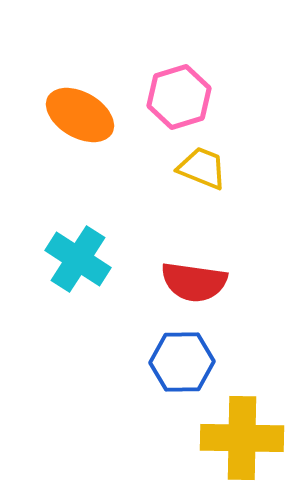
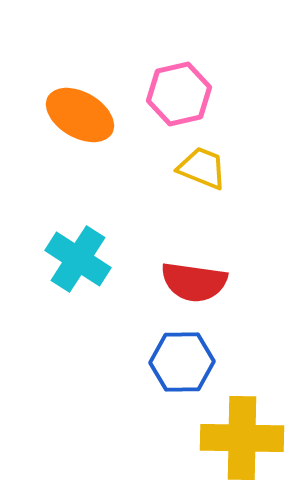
pink hexagon: moved 3 px up; rotated 4 degrees clockwise
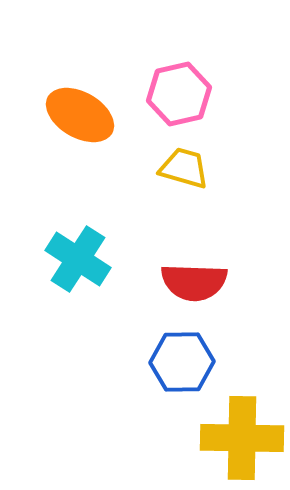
yellow trapezoid: moved 18 px left; rotated 6 degrees counterclockwise
red semicircle: rotated 6 degrees counterclockwise
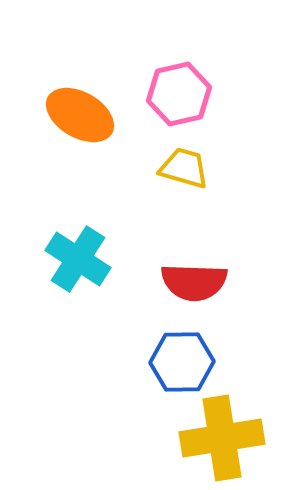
yellow cross: moved 20 px left; rotated 10 degrees counterclockwise
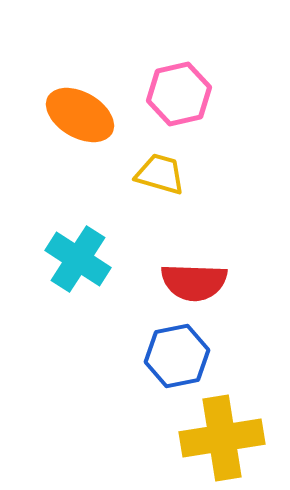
yellow trapezoid: moved 24 px left, 6 px down
blue hexagon: moved 5 px left, 6 px up; rotated 10 degrees counterclockwise
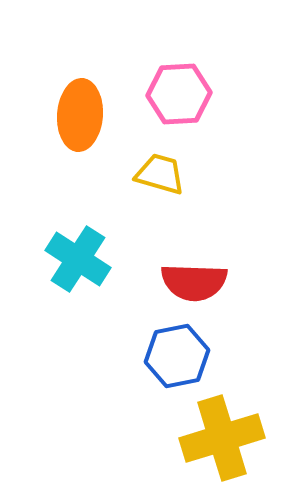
pink hexagon: rotated 10 degrees clockwise
orange ellipse: rotated 64 degrees clockwise
yellow cross: rotated 8 degrees counterclockwise
